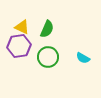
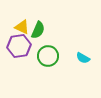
green semicircle: moved 9 px left, 1 px down
green circle: moved 1 px up
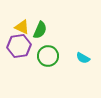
green semicircle: moved 2 px right
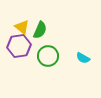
yellow triangle: rotated 14 degrees clockwise
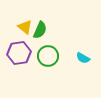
yellow triangle: moved 3 px right
purple hexagon: moved 7 px down
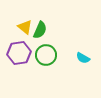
green circle: moved 2 px left, 1 px up
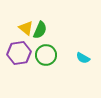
yellow triangle: moved 1 px right, 1 px down
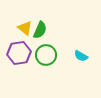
yellow triangle: moved 1 px left
cyan semicircle: moved 2 px left, 2 px up
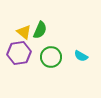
yellow triangle: moved 1 px left, 4 px down
green circle: moved 5 px right, 2 px down
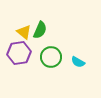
cyan semicircle: moved 3 px left, 6 px down
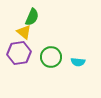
green semicircle: moved 8 px left, 13 px up
cyan semicircle: rotated 24 degrees counterclockwise
